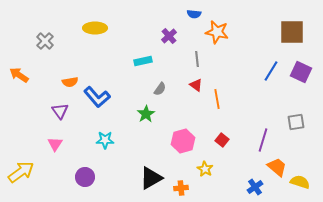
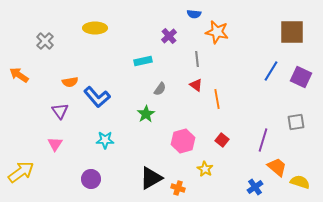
purple square: moved 5 px down
purple circle: moved 6 px right, 2 px down
orange cross: moved 3 px left; rotated 24 degrees clockwise
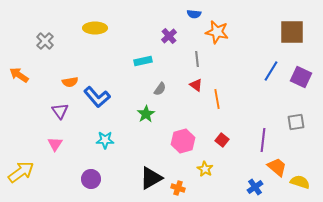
purple line: rotated 10 degrees counterclockwise
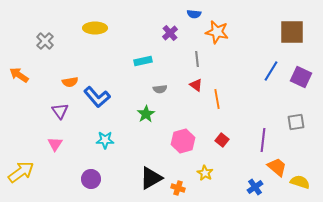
purple cross: moved 1 px right, 3 px up
gray semicircle: rotated 48 degrees clockwise
yellow star: moved 4 px down
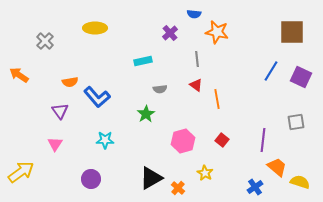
orange cross: rotated 24 degrees clockwise
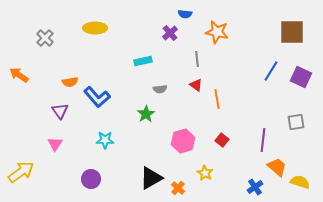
blue semicircle: moved 9 px left
gray cross: moved 3 px up
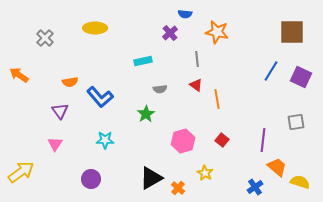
blue L-shape: moved 3 px right
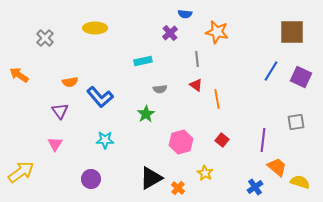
pink hexagon: moved 2 px left, 1 px down
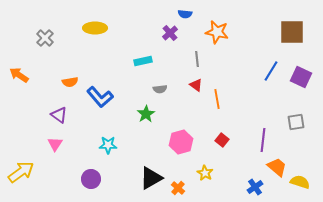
purple triangle: moved 1 px left, 4 px down; rotated 18 degrees counterclockwise
cyan star: moved 3 px right, 5 px down
